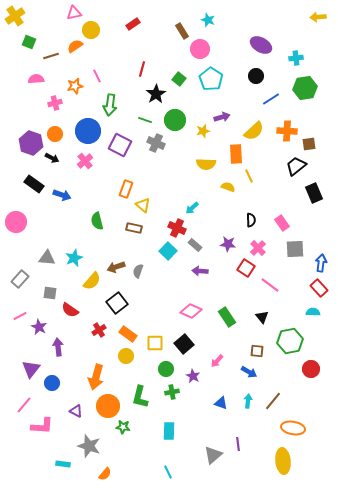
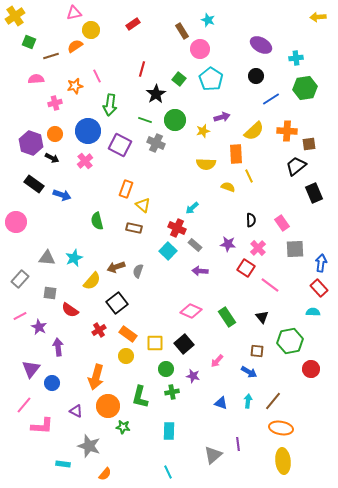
purple star at (193, 376): rotated 16 degrees counterclockwise
orange ellipse at (293, 428): moved 12 px left
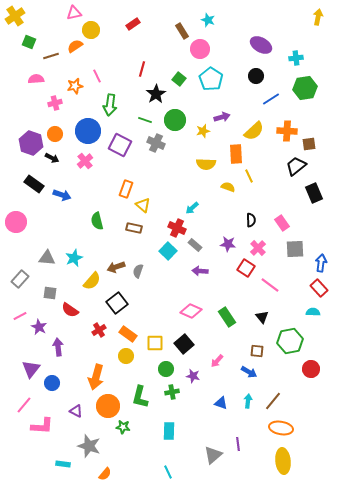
yellow arrow at (318, 17): rotated 105 degrees clockwise
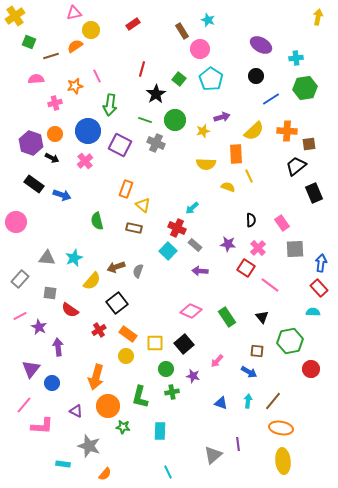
cyan rectangle at (169, 431): moved 9 px left
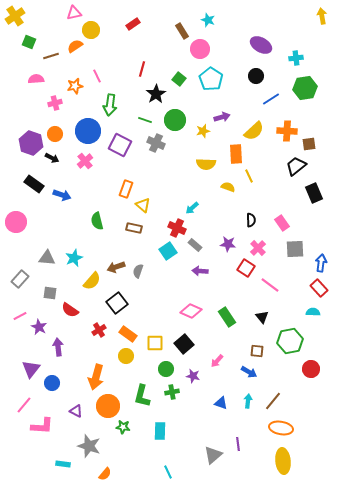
yellow arrow at (318, 17): moved 4 px right, 1 px up; rotated 21 degrees counterclockwise
cyan square at (168, 251): rotated 12 degrees clockwise
green L-shape at (140, 397): moved 2 px right, 1 px up
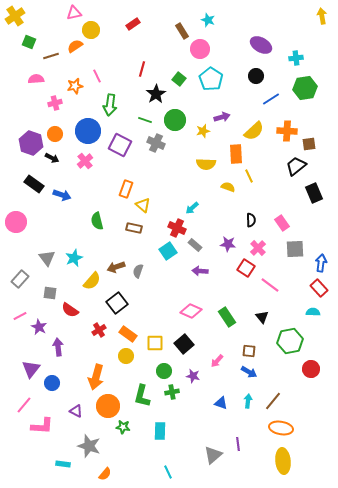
gray triangle at (47, 258): rotated 48 degrees clockwise
brown square at (257, 351): moved 8 px left
green circle at (166, 369): moved 2 px left, 2 px down
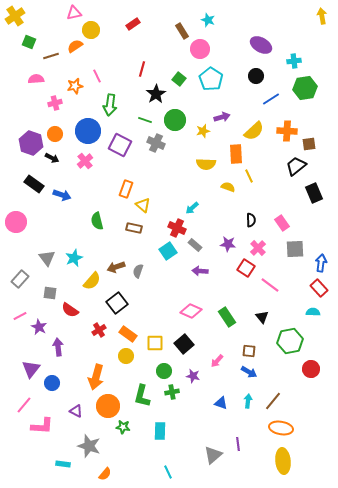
cyan cross at (296, 58): moved 2 px left, 3 px down
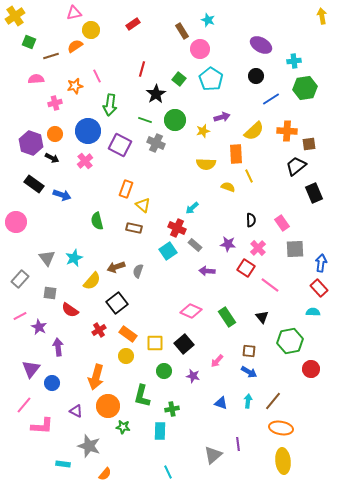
purple arrow at (200, 271): moved 7 px right
green cross at (172, 392): moved 17 px down
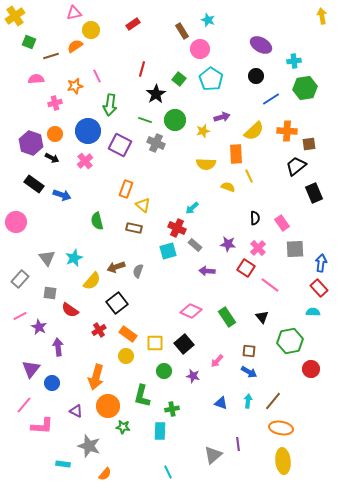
black semicircle at (251, 220): moved 4 px right, 2 px up
cyan square at (168, 251): rotated 18 degrees clockwise
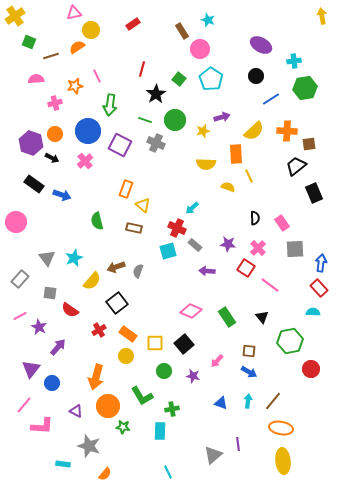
orange semicircle at (75, 46): moved 2 px right, 1 px down
purple arrow at (58, 347): rotated 48 degrees clockwise
green L-shape at (142, 396): rotated 45 degrees counterclockwise
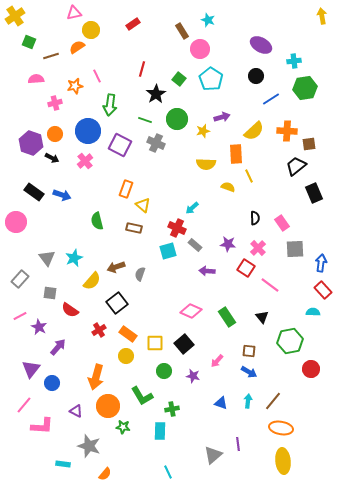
green circle at (175, 120): moved 2 px right, 1 px up
black rectangle at (34, 184): moved 8 px down
gray semicircle at (138, 271): moved 2 px right, 3 px down
red rectangle at (319, 288): moved 4 px right, 2 px down
